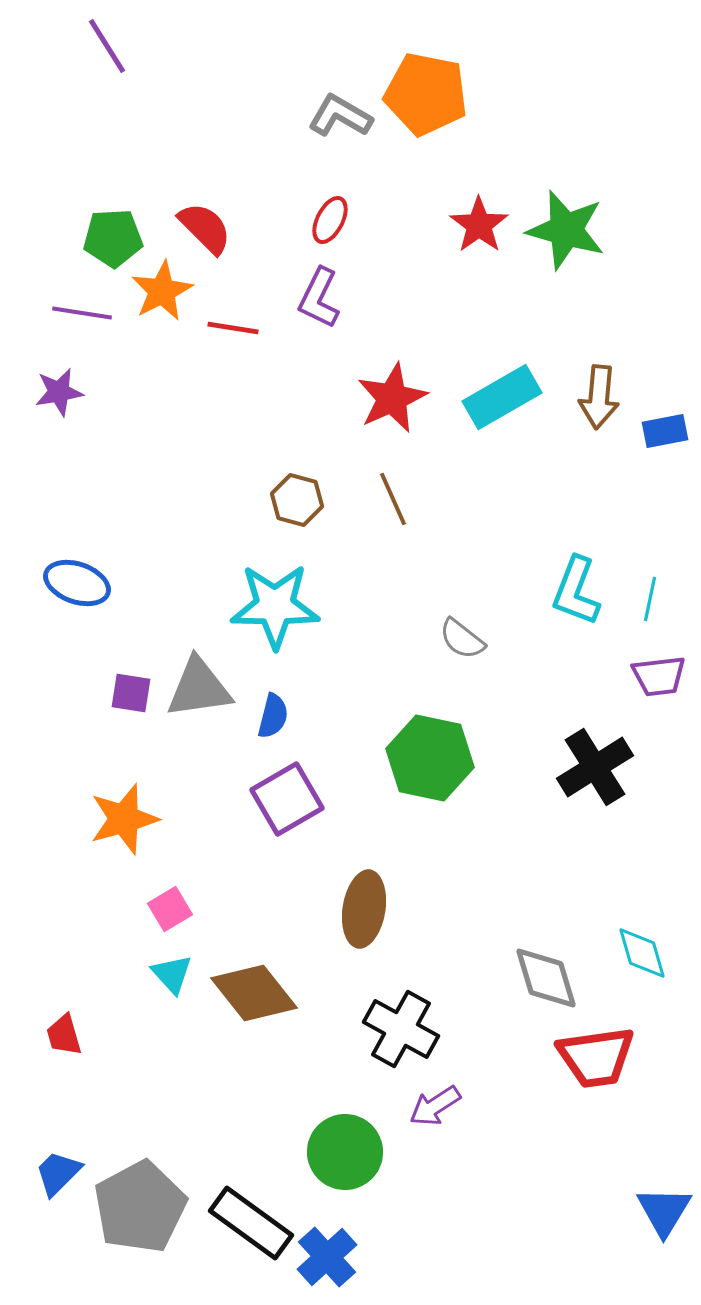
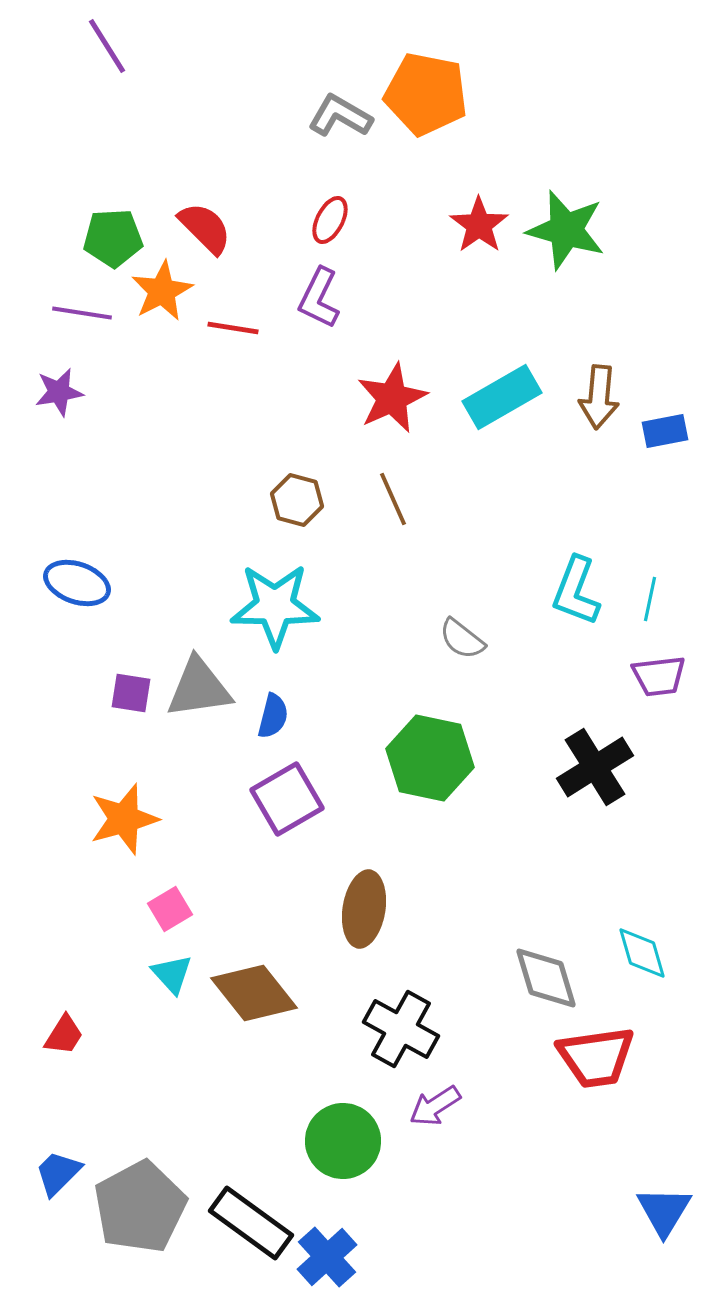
red trapezoid at (64, 1035): rotated 132 degrees counterclockwise
green circle at (345, 1152): moved 2 px left, 11 px up
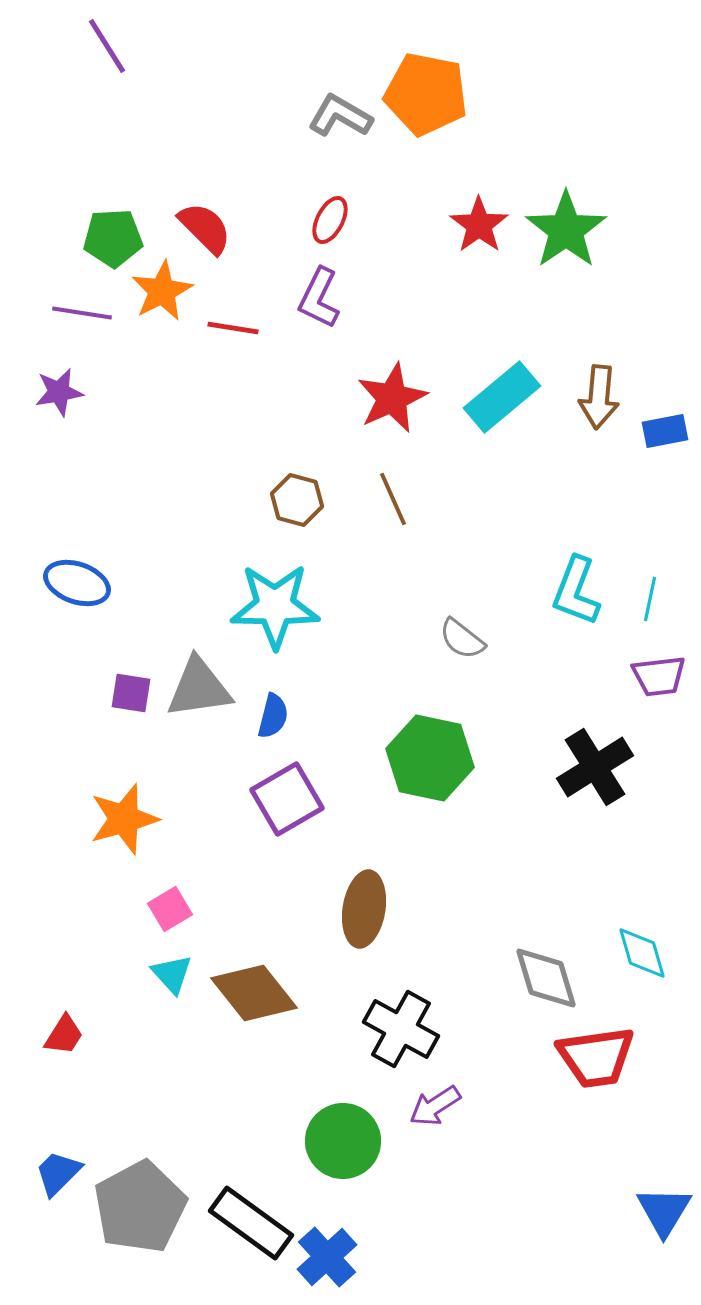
green star at (566, 230): rotated 22 degrees clockwise
cyan rectangle at (502, 397): rotated 10 degrees counterclockwise
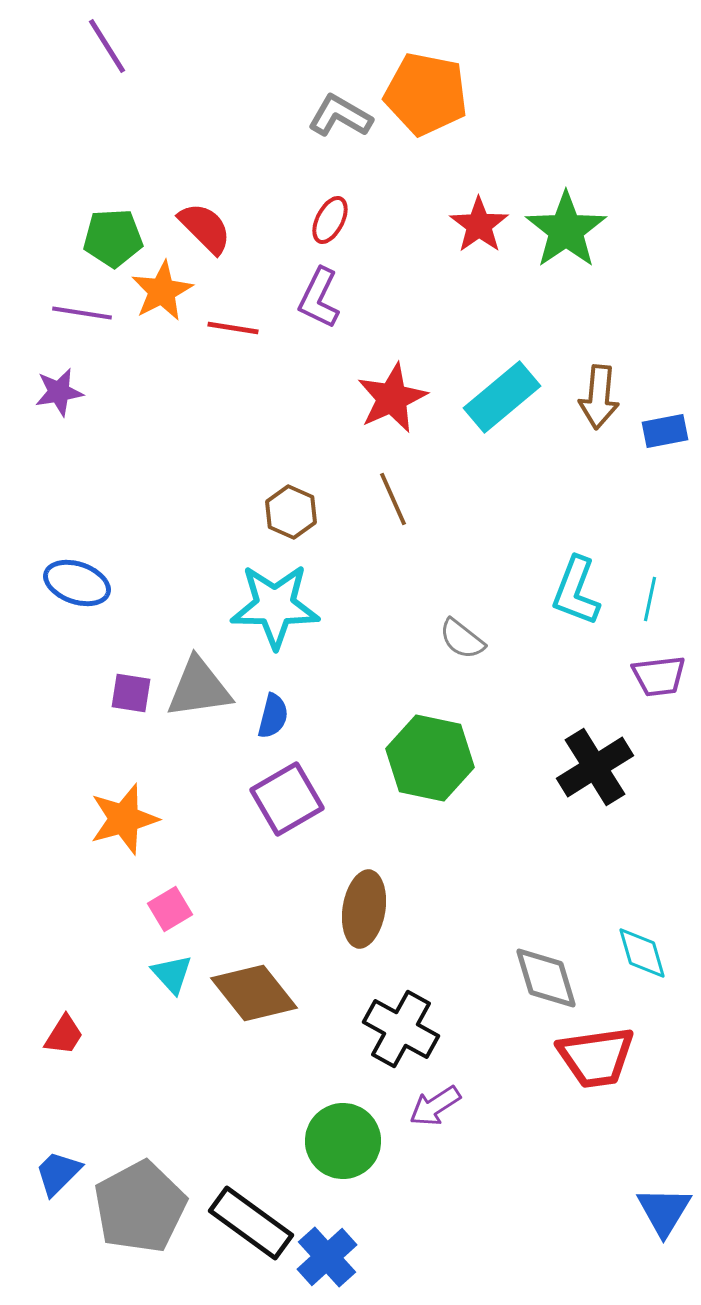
brown hexagon at (297, 500): moved 6 px left, 12 px down; rotated 9 degrees clockwise
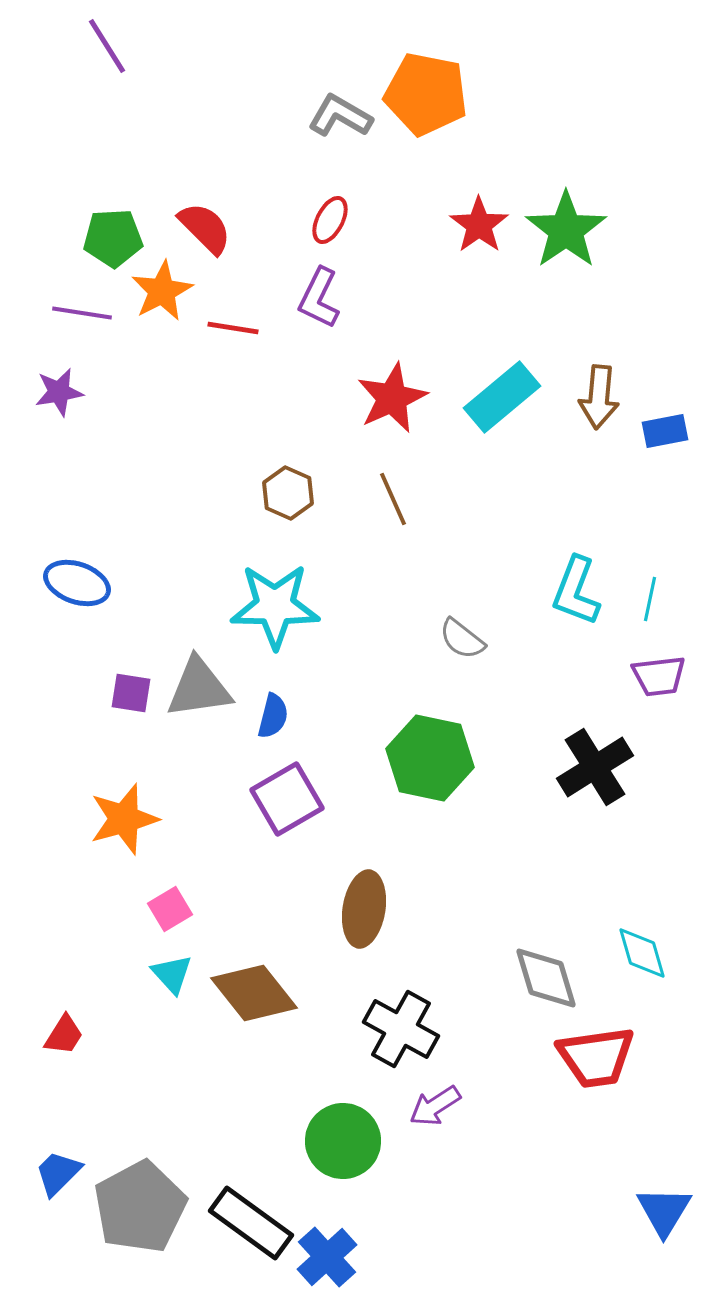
brown hexagon at (291, 512): moved 3 px left, 19 px up
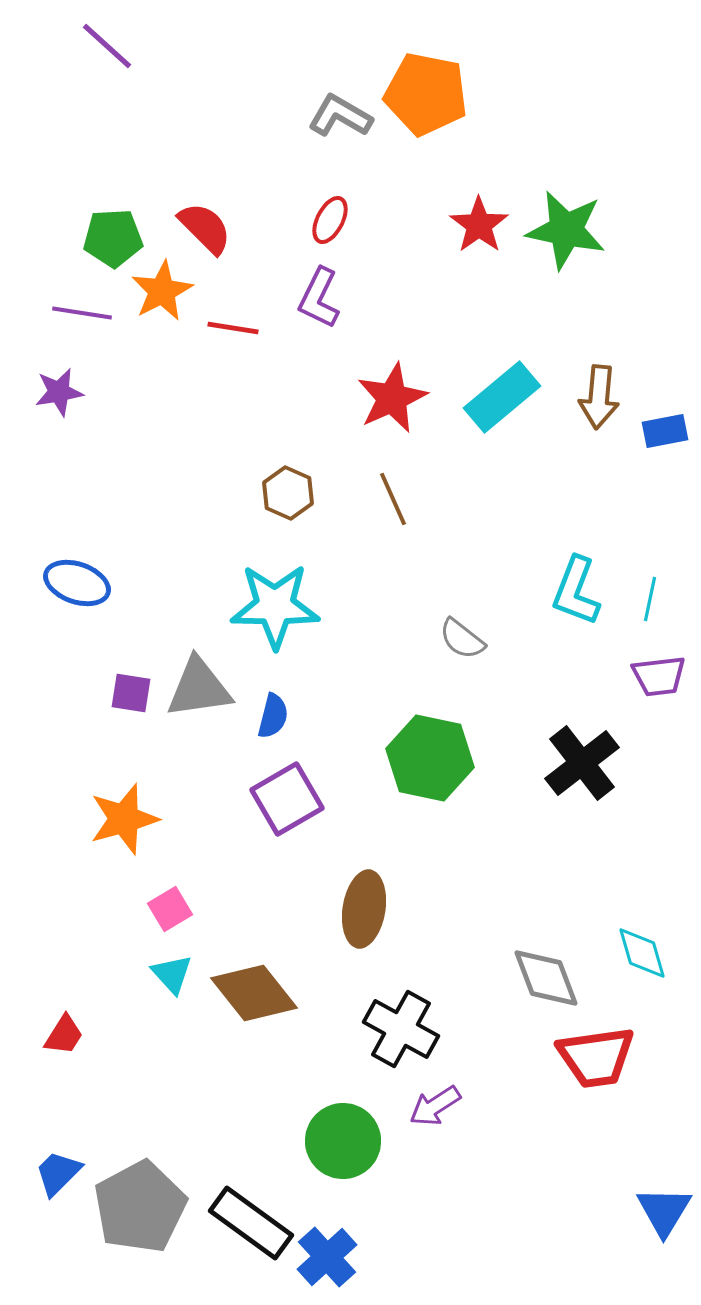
purple line at (107, 46): rotated 16 degrees counterclockwise
green star at (566, 230): rotated 26 degrees counterclockwise
black cross at (595, 767): moved 13 px left, 4 px up; rotated 6 degrees counterclockwise
gray diamond at (546, 978): rotated 4 degrees counterclockwise
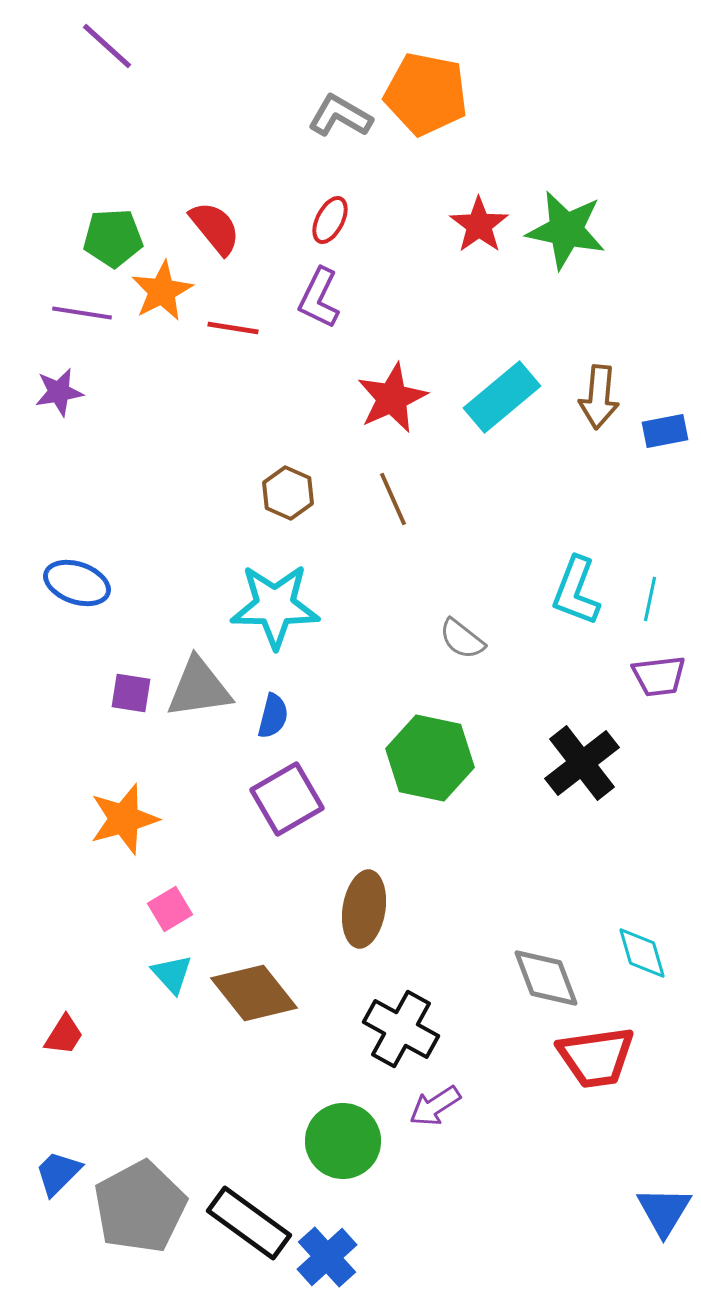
red semicircle at (205, 228): moved 10 px right; rotated 6 degrees clockwise
black rectangle at (251, 1223): moved 2 px left
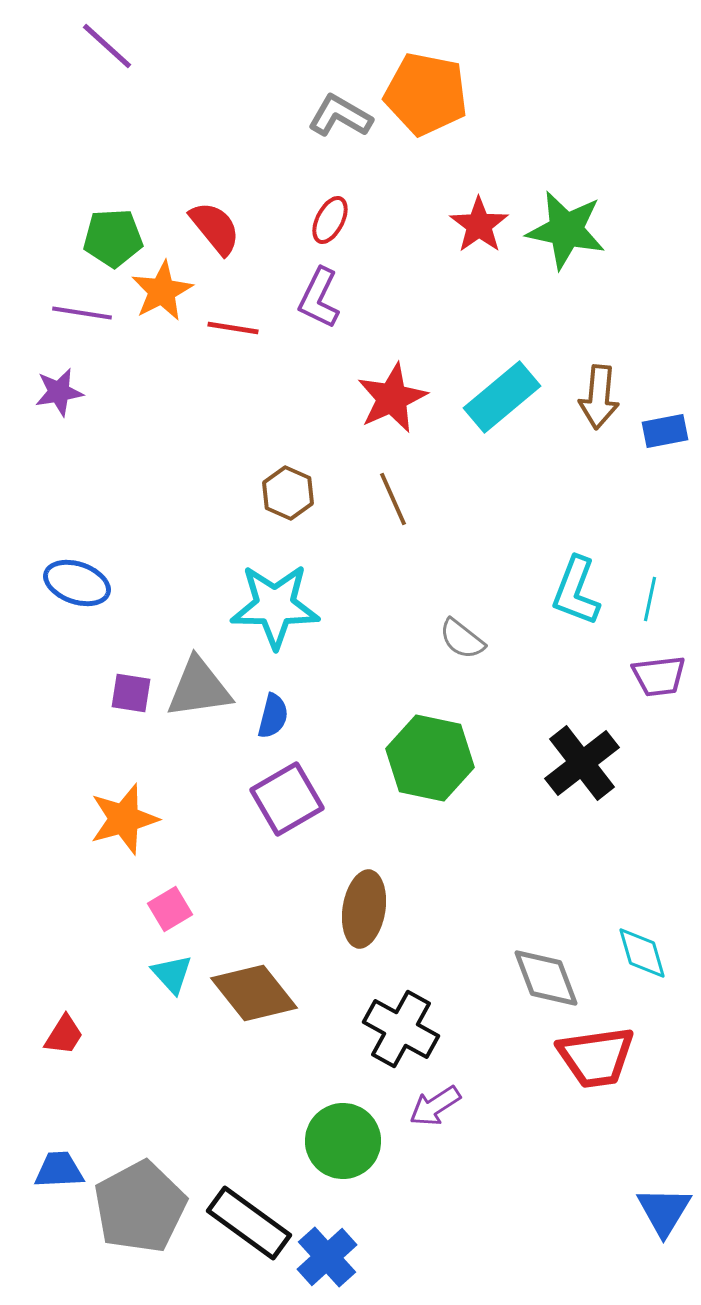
blue trapezoid at (58, 1173): moved 1 px right, 3 px up; rotated 42 degrees clockwise
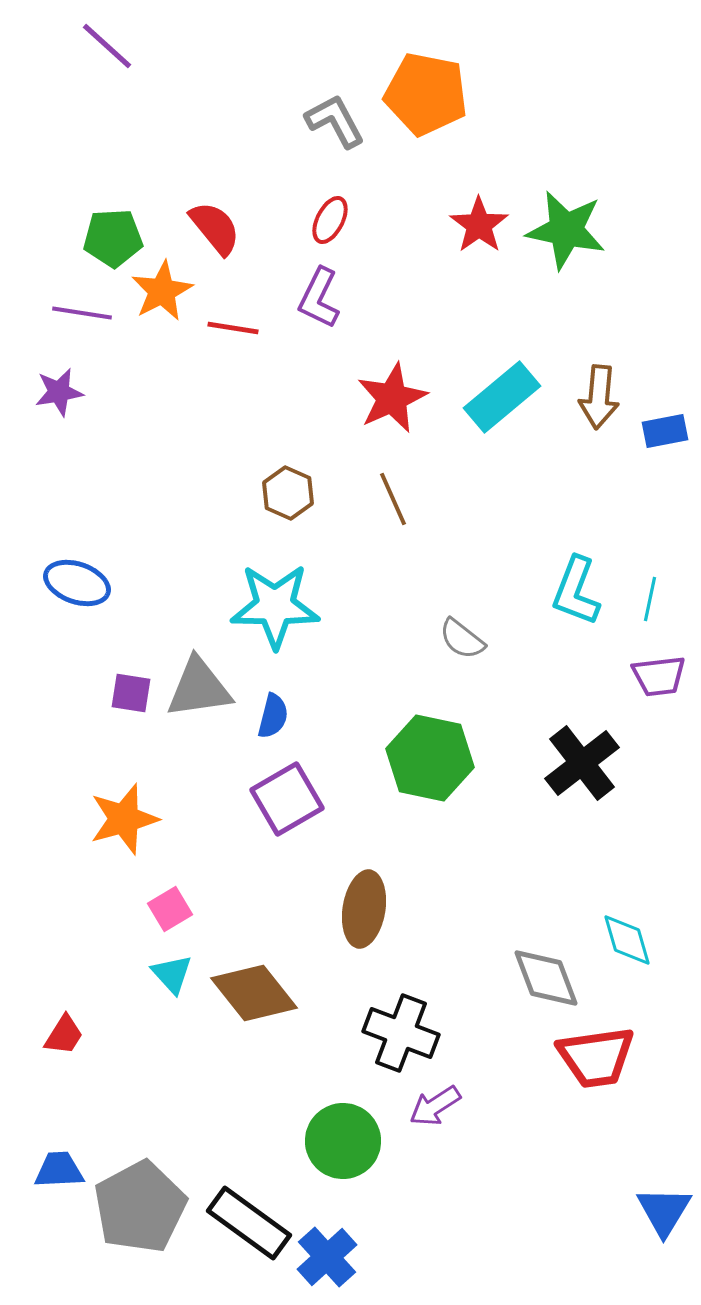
gray L-shape at (340, 116): moved 5 px left, 5 px down; rotated 32 degrees clockwise
cyan diamond at (642, 953): moved 15 px left, 13 px up
black cross at (401, 1029): moved 4 px down; rotated 8 degrees counterclockwise
